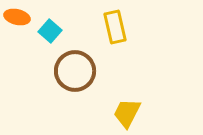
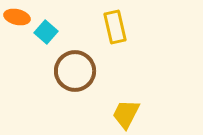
cyan square: moved 4 px left, 1 px down
yellow trapezoid: moved 1 px left, 1 px down
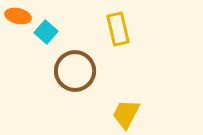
orange ellipse: moved 1 px right, 1 px up
yellow rectangle: moved 3 px right, 2 px down
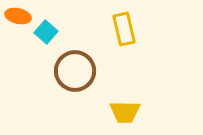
yellow rectangle: moved 6 px right
yellow trapezoid: moved 1 px left, 2 px up; rotated 116 degrees counterclockwise
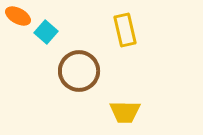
orange ellipse: rotated 15 degrees clockwise
yellow rectangle: moved 1 px right, 1 px down
brown circle: moved 4 px right
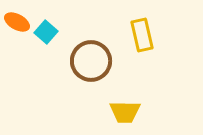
orange ellipse: moved 1 px left, 6 px down
yellow rectangle: moved 17 px right, 5 px down
brown circle: moved 12 px right, 10 px up
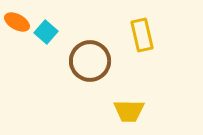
brown circle: moved 1 px left
yellow trapezoid: moved 4 px right, 1 px up
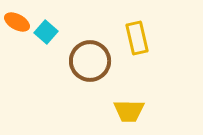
yellow rectangle: moved 5 px left, 3 px down
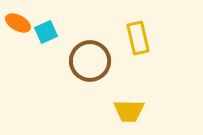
orange ellipse: moved 1 px right, 1 px down
cyan square: rotated 25 degrees clockwise
yellow rectangle: moved 1 px right
